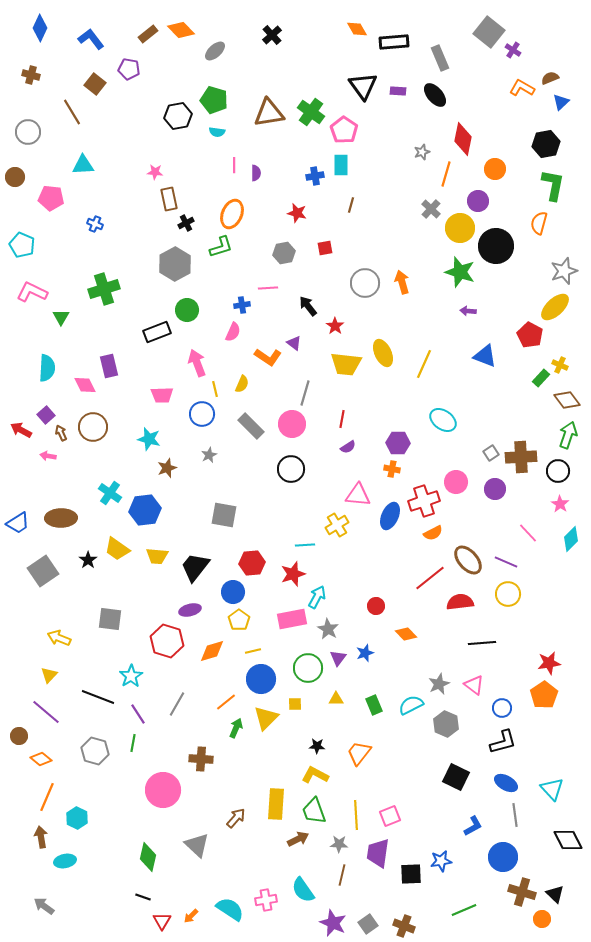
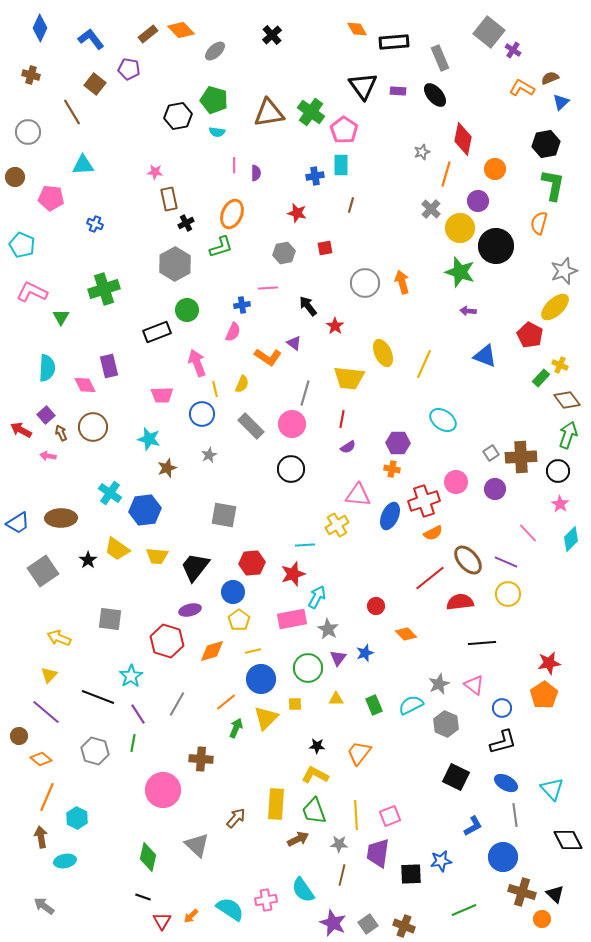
yellow trapezoid at (346, 364): moved 3 px right, 14 px down
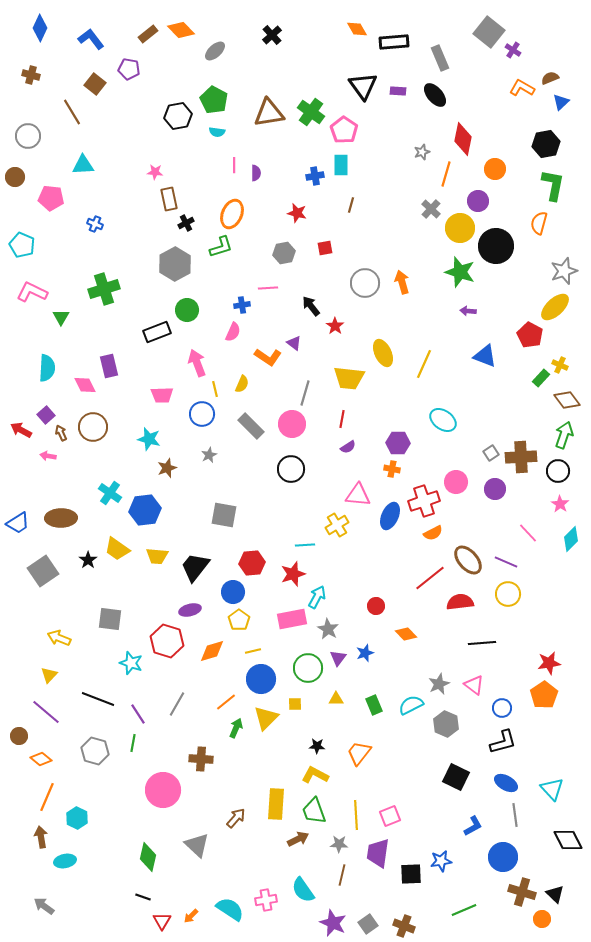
green pentagon at (214, 100): rotated 12 degrees clockwise
gray circle at (28, 132): moved 4 px down
black arrow at (308, 306): moved 3 px right
green arrow at (568, 435): moved 4 px left
cyan star at (131, 676): moved 13 px up; rotated 20 degrees counterclockwise
black line at (98, 697): moved 2 px down
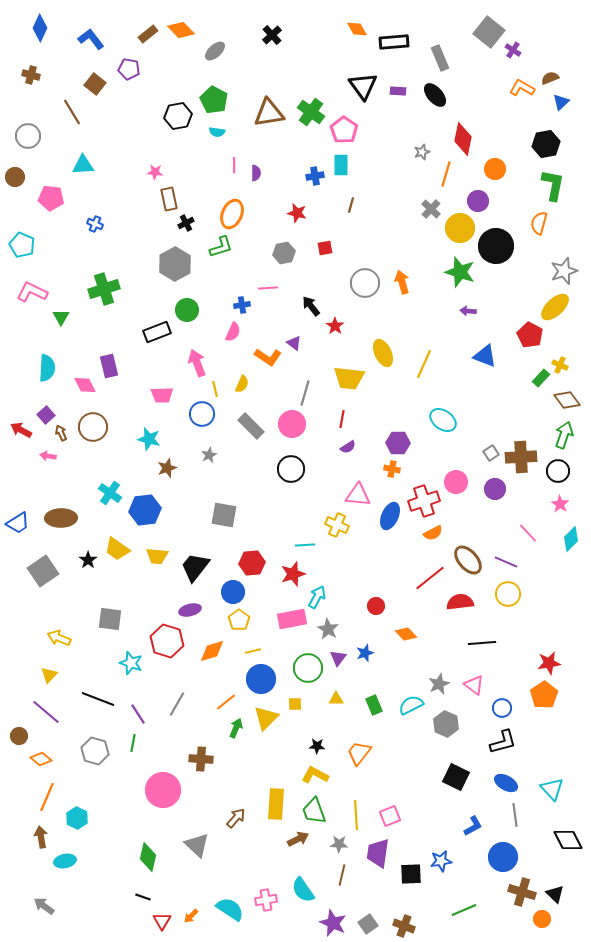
yellow cross at (337, 525): rotated 35 degrees counterclockwise
